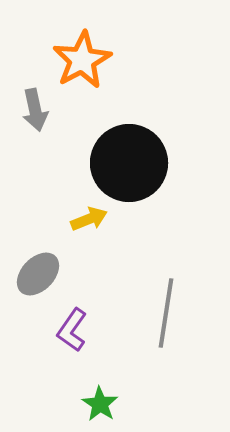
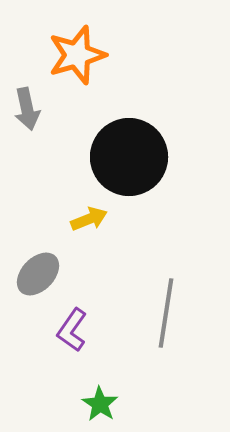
orange star: moved 5 px left, 5 px up; rotated 12 degrees clockwise
gray arrow: moved 8 px left, 1 px up
black circle: moved 6 px up
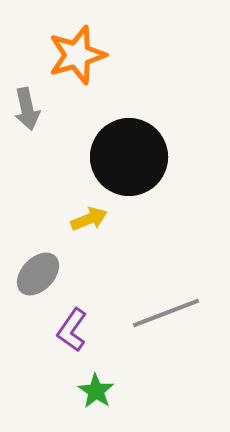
gray line: rotated 60 degrees clockwise
green star: moved 4 px left, 13 px up
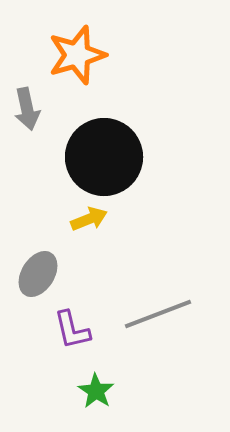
black circle: moved 25 px left
gray ellipse: rotated 12 degrees counterclockwise
gray line: moved 8 px left, 1 px down
purple L-shape: rotated 48 degrees counterclockwise
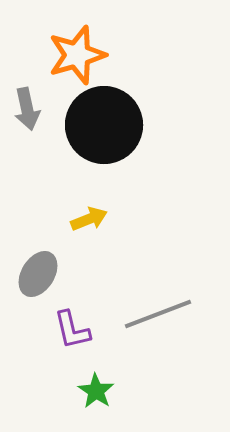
black circle: moved 32 px up
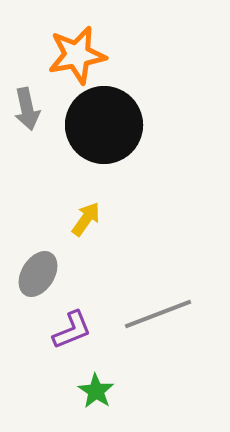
orange star: rotated 6 degrees clockwise
yellow arrow: moved 3 px left; rotated 33 degrees counterclockwise
purple L-shape: rotated 99 degrees counterclockwise
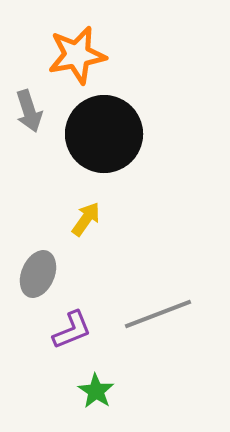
gray arrow: moved 2 px right, 2 px down; rotated 6 degrees counterclockwise
black circle: moved 9 px down
gray ellipse: rotated 9 degrees counterclockwise
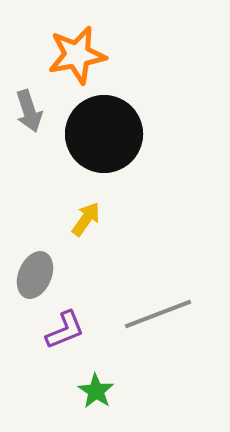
gray ellipse: moved 3 px left, 1 px down
purple L-shape: moved 7 px left
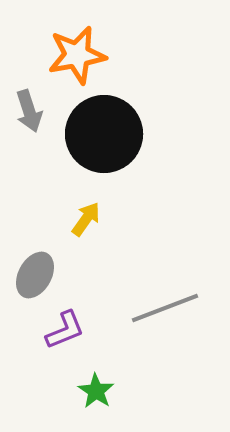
gray ellipse: rotated 6 degrees clockwise
gray line: moved 7 px right, 6 px up
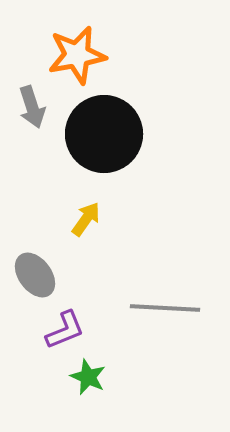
gray arrow: moved 3 px right, 4 px up
gray ellipse: rotated 66 degrees counterclockwise
gray line: rotated 24 degrees clockwise
green star: moved 8 px left, 14 px up; rotated 9 degrees counterclockwise
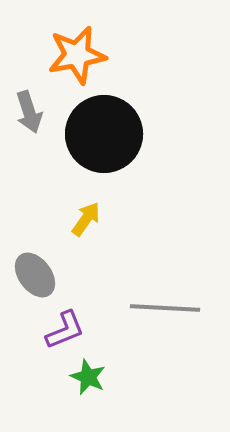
gray arrow: moved 3 px left, 5 px down
